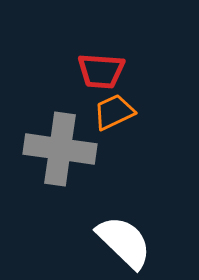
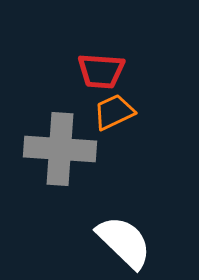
gray cross: rotated 4 degrees counterclockwise
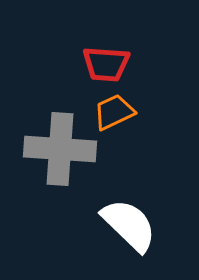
red trapezoid: moved 5 px right, 7 px up
white semicircle: moved 5 px right, 17 px up
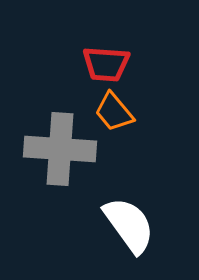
orange trapezoid: rotated 105 degrees counterclockwise
white semicircle: rotated 10 degrees clockwise
